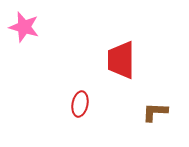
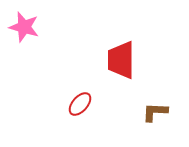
red ellipse: rotated 30 degrees clockwise
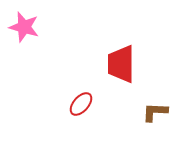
red trapezoid: moved 4 px down
red ellipse: moved 1 px right
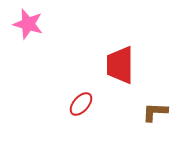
pink star: moved 4 px right, 3 px up
red trapezoid: moved 1 px left, 1 px down
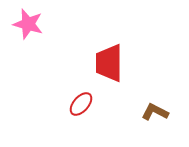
red trapezoid: moved 11 px left, 2 px up
brown L-shape: rotated 24 degrees clockwise
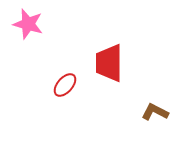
red ellipse: moved 16 px left, 19 px up
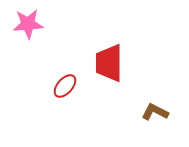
pink star: rotated 20 degrees counterclockwise
red ellipse: moved 1 px down
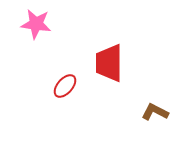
pink star: moved 8 px right; rotated 12 degrees clockwise
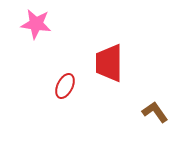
red ellipse: rotated 15 degrees counterclockwise
brown L-shape: rotated 28 degrees clockwise
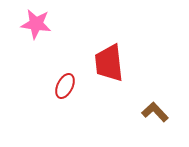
red trapezoid: rotated 6 degrees counterclockwise
brown L-shape: rotated 8 degrees counterclockwise
